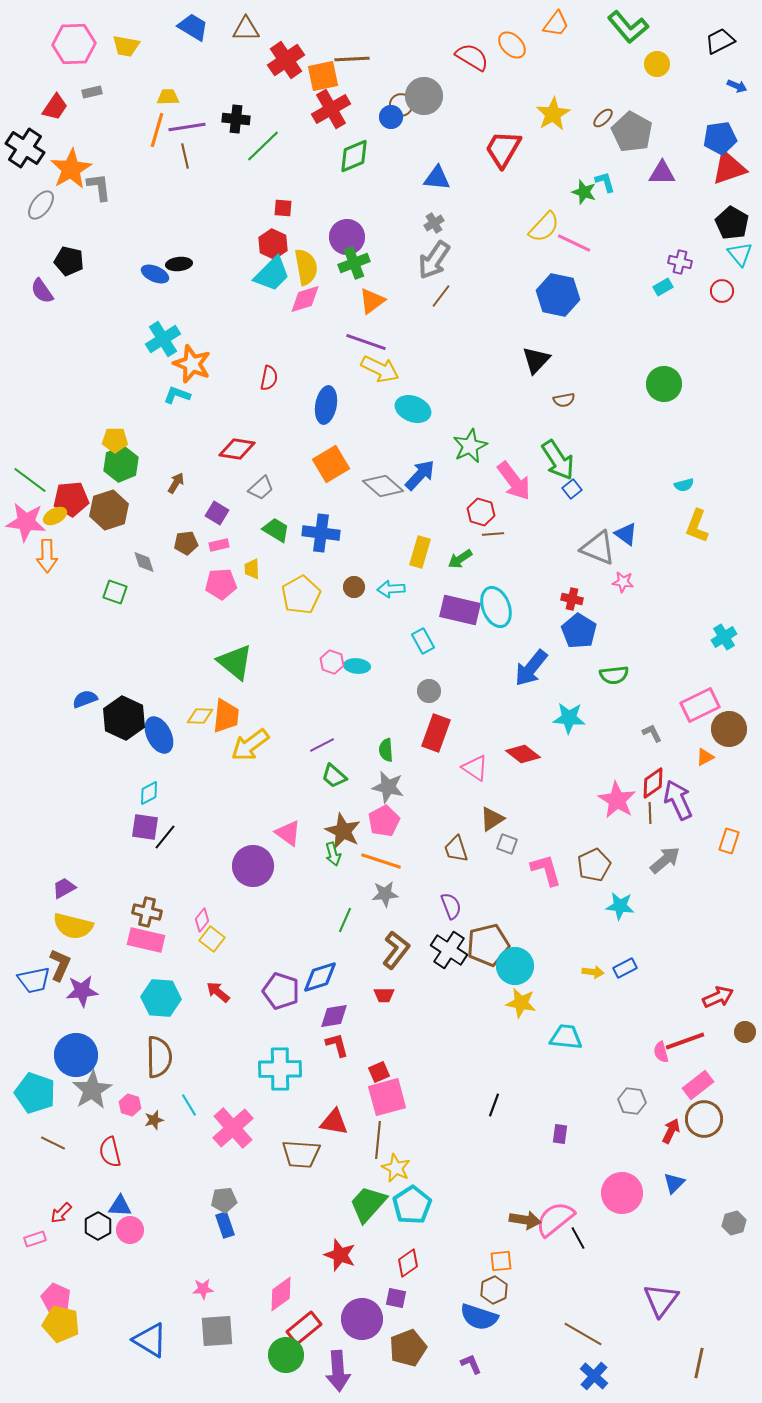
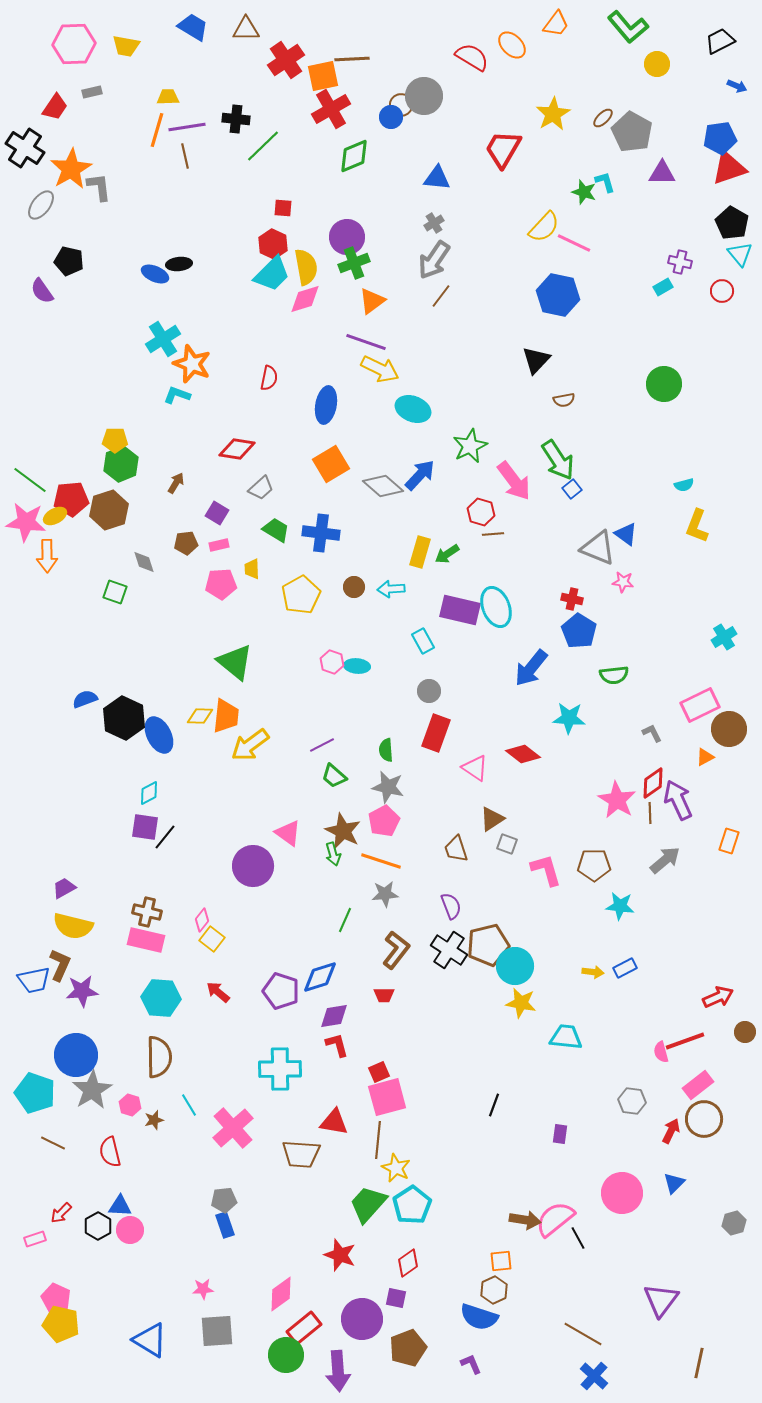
green arrow at (460, 559): moved 13 px left, 5 px up
brown pentagon at (594, 865): rotated 24 degrees clockwise
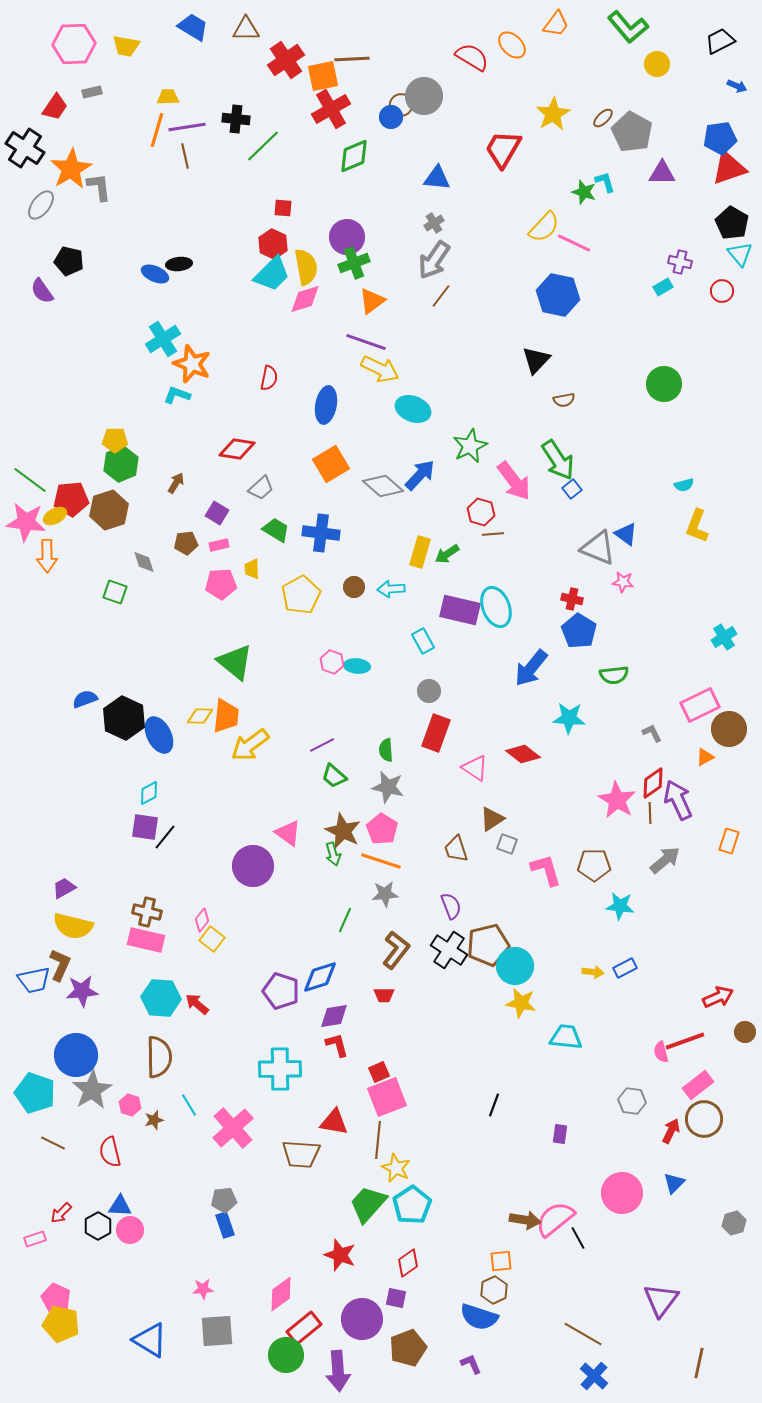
pink pentagon at (384, 821): moved 2 px left, 8 px down; rotated 12 degrees counterclockwise
red arrow at (218, 992): moved 21 px left, 12 px down
pink square at (387, 1097): rotated 6 degrees counterclockwise
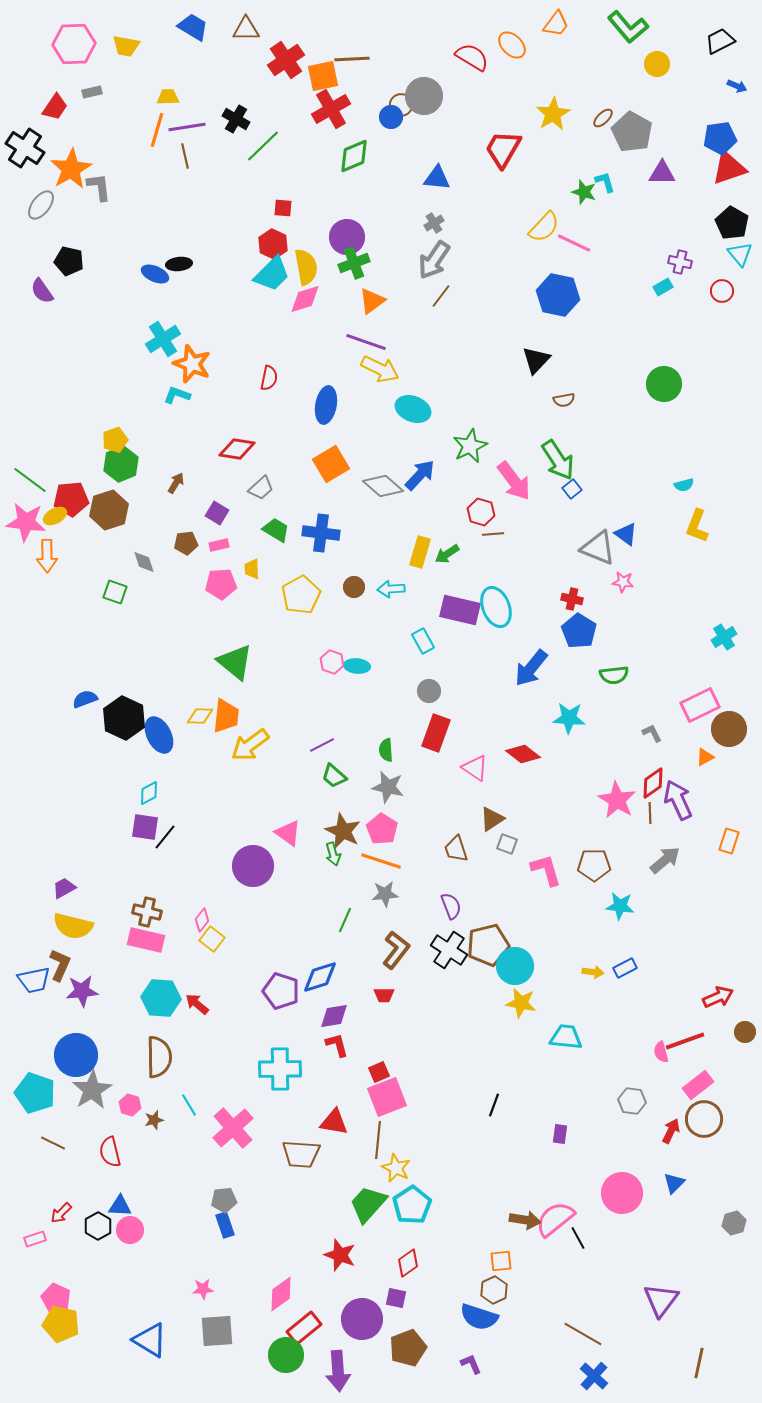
black cross at (236, 119): rotated 24 degrees clockwise
yellow pentagon at (115, 440): rotated 20 degrees counterclockwise
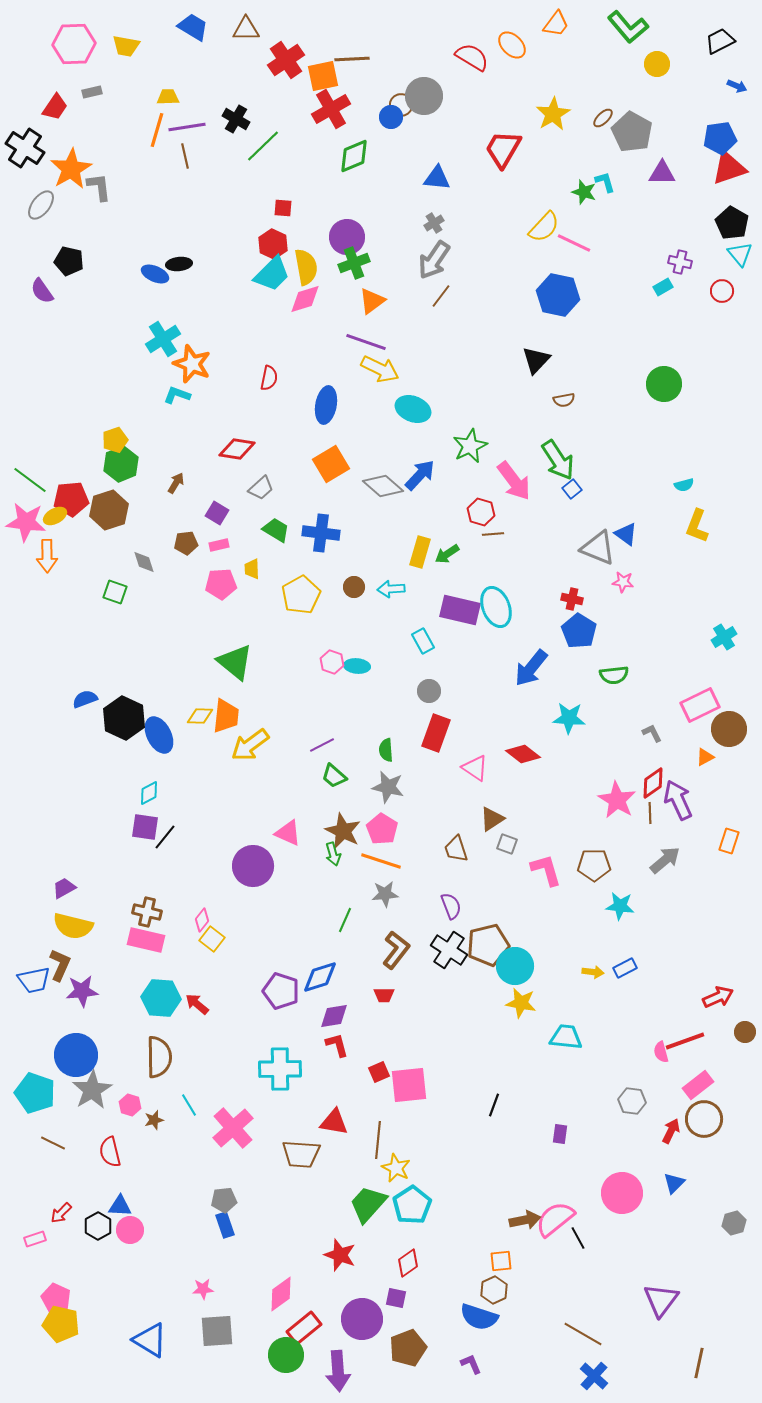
pink triangle at (288, 833): rotated 12 degrees counterclockwise
pink square at (387, 1097): moved 22 px right, 12 px up; rotated 15 degrees clockwise
brown arrow at (525, 1220): rotated 20 degrees counterclockwise
